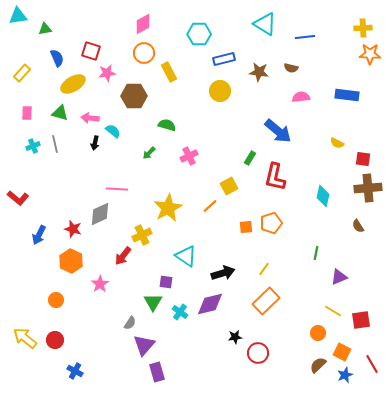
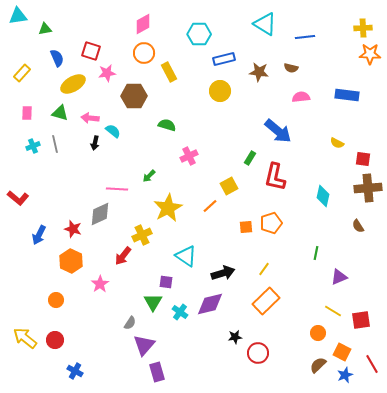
green arrow at (149, 153): moved 23 px down
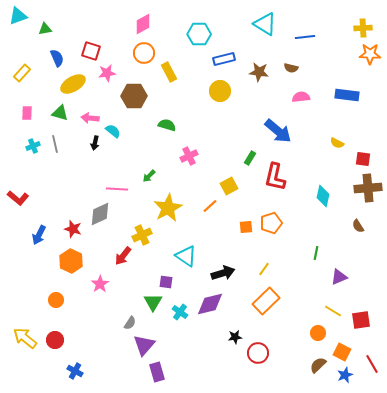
cyan triangle at (18, 16): rotated 12 degrees counterclockwise
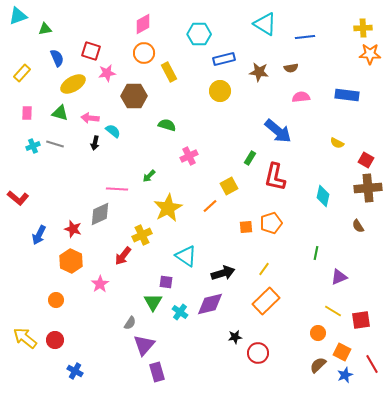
brown semicircle at (291, 68): rotated 24 degrees counterclockwise
gray line at (55, 144): rotated 60 degrees counterclockwise
red square at (363, 159): moved 3 px right, 1 px down; rotated 21 degrees clockwise
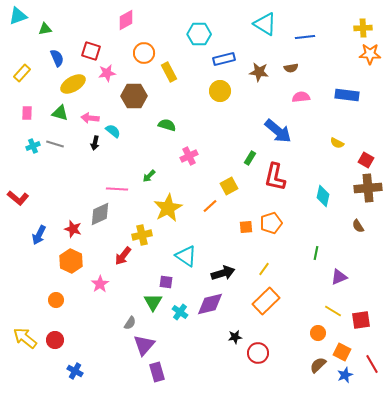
pink diamond at (143, 24): moved 17 px left, 4 px up
yellow cross at (142, 235): rotated 12 degrees clockwise
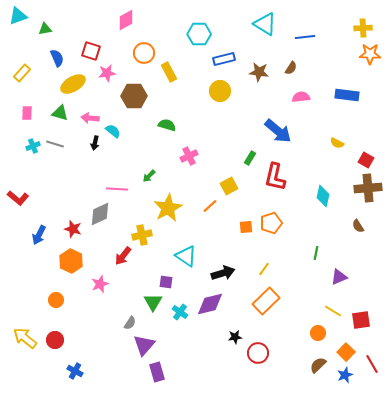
brown semicircle at (291, 68): rotated 48 degrees counterclockwise
pink star at (100, 284): rotated 12 degrees clockwise
orange square at (342, 352): moved 4 px right; rotated 18 degrees clockwise
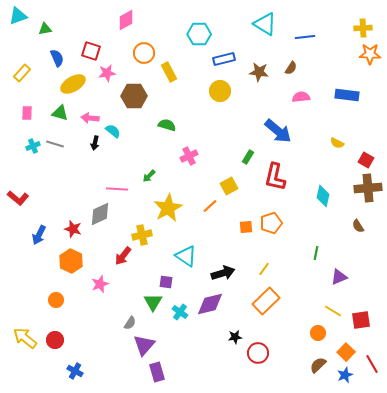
green rectangle at (250, 158): moved 2 px left, 1 px up
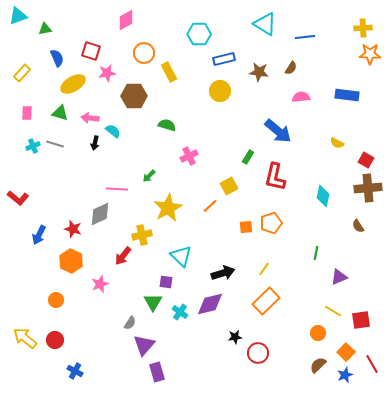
cyan triangle at (186, 256): moved 5 px left; rotated 10 degrees clockwise
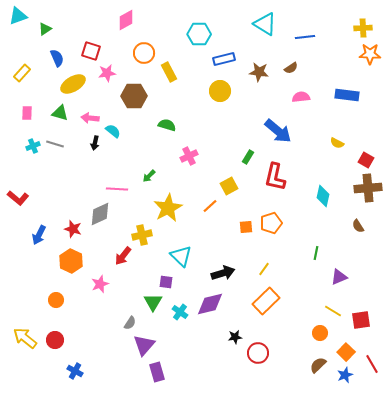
green triangle at (45, 29): rotated 24 degrees counterclockwise
brown semicircle at (291, 68): rotated 24 degrees clockwise
orange circle at (318, 333): moved 2 px right
